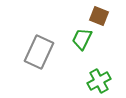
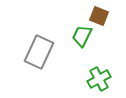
green trapezoid: moved 3 px up
green cross: moved 2 px up
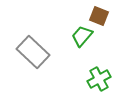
green trapezoid: rotated 15 degrees clockwise
gray rectangle: moved 6 px left; rotated 72 degrees counterclockwise
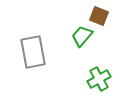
gray rectangle: rotated 36 degrees clockwise
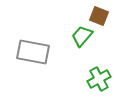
gray rectangle: rotated 68 degrees counterclockwise
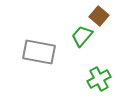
brown square: rotated 18 degrees clockwise
gray rectangle: moved 6 px right
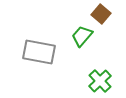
brown square: moved 2 px right, 2 px up
green cross: moved 1 px right, 2 px down; rotated 15 degrees counterclockwise
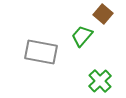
brown square: moved 2 px right
gray rectangle: moved 2 px right
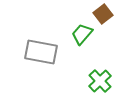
brown square: rotated 12 degrees clockwise
green trapezoid: moved 2 px up
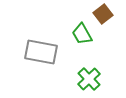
green trapezoid: rotated 70 degrees counterclockwise
green cross: moved 11 px left, 2 px up
